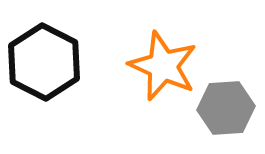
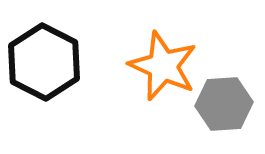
gray hexagon: moved 2 px left, 4 px up
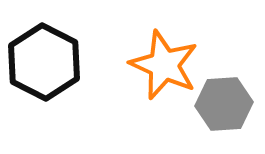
orange star: moved 1 px right, 1 px up
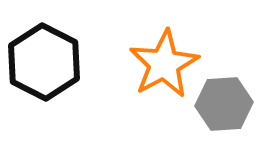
orange star: moved 1 px up; rotated 20 degrees clockwise
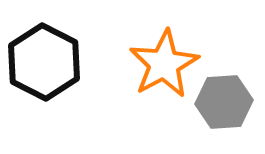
gray hexagon: moved 2 px up
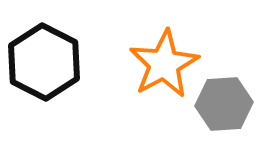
gray hexagon: moved 2 px down
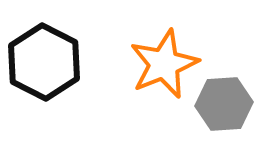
orange star: rotated 6 degrees clockwise
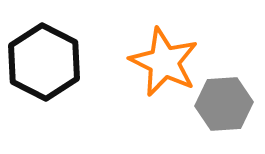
orange star: moved 2 px up; rotated 24 degrees counterclockwise
